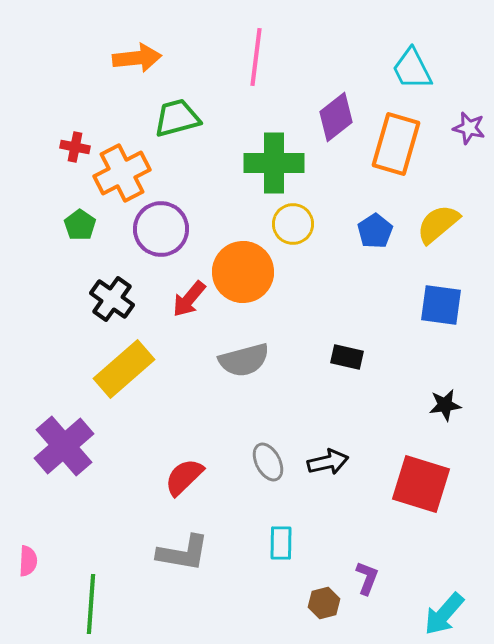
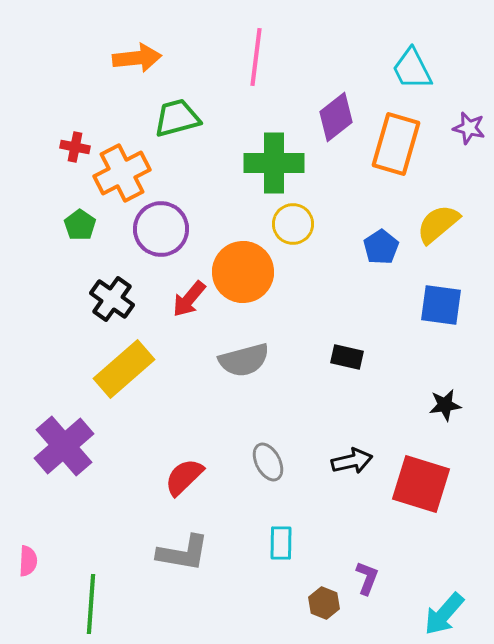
blue pentagon: moved 6 px right, 16 px down
black arrow: moved 24 px right, 1 px up
brown hexagon: rotated 24 degrees counterclockwise
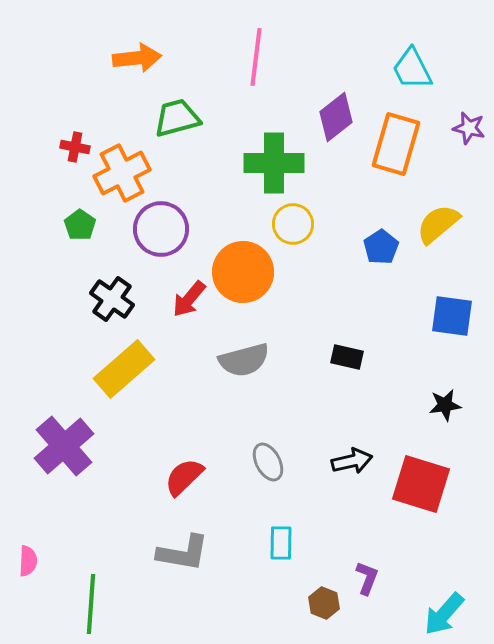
blue square: moved 11 px right, 11 px down
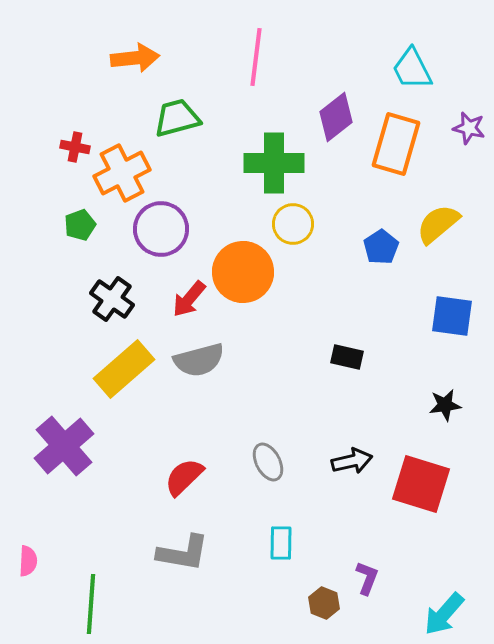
orange arrow: moved 2 px left
green pentagon: rotated 16 degrees clockwise
gray semicircle: moved 45 px left
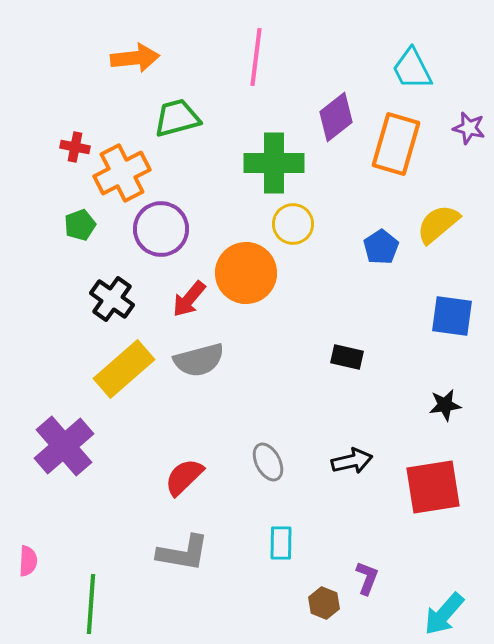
orange circle: moved 3 px right, 1 px down
red square: moved 12 px right, 3 px down; rotated 26 degrees counterclockwise
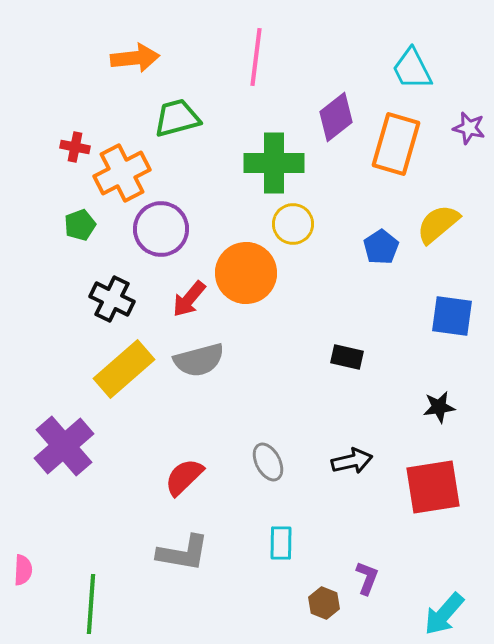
black cross: rotated 9 degrees counterclockwise
black star: moved 6 px left, 2 px down
pink semicircle: moved 5 px left, 9 px down
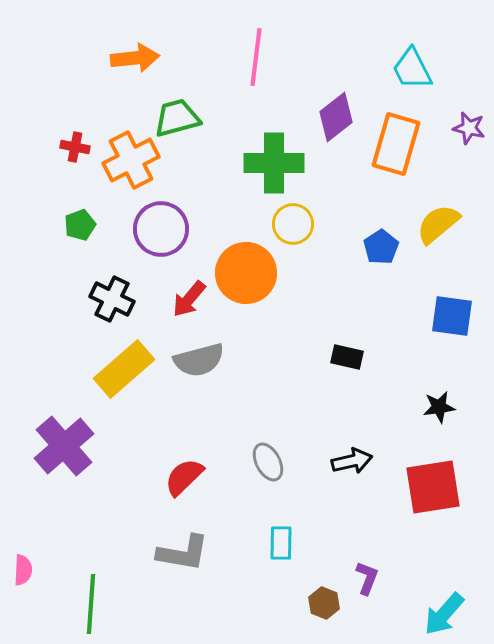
orange cross: moved 9 px right, 13 px up
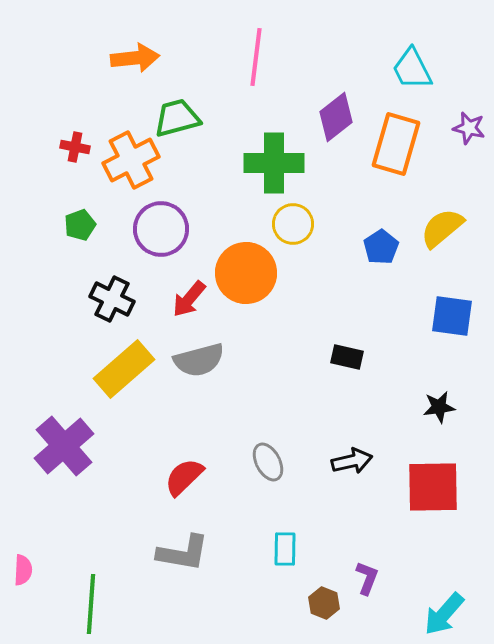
yellow semicircle: moved 4 px right, 4 px down
red square: rotated 8 degrees clockwise
cyan rectangle: moved 4 px right, 6 px down
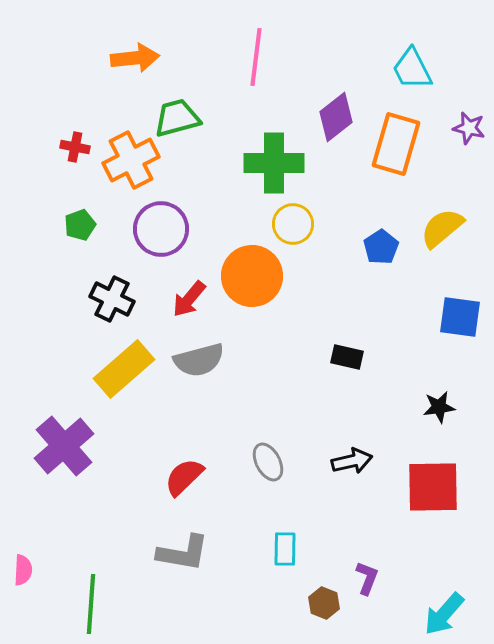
orange circle: moved 6 px right, 3 px down
blue square: moved 8 px right, 1 px down
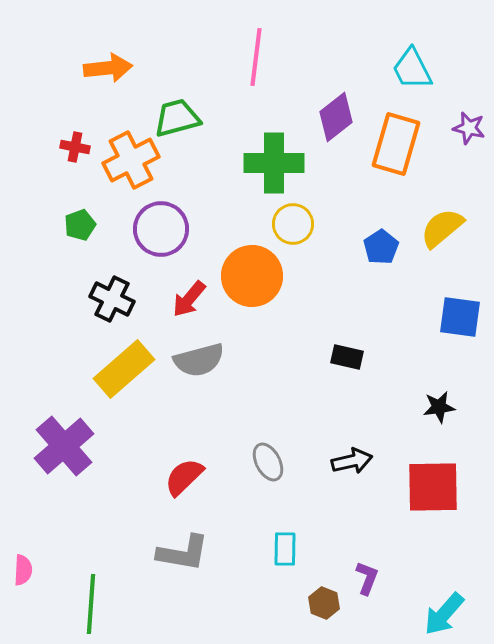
orange arrow: moved 27 px left, 10 px down
